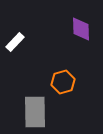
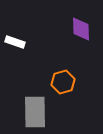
white rectangle: rotated 66 degrees clockwise
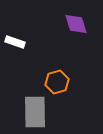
purple diamond: moved 5 px left, 5 px up; rotated 15 degrees counterclockwise
orange hexagon: moved 6 px left
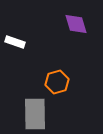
gray rectangle: moved 2 px down
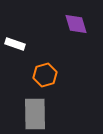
white rectangle: moved 2 px down
orange hexagon: moved 12 px left, 7 px up
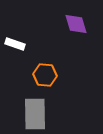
orange hexagon: rotated 20 degrees clockwise
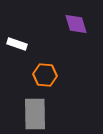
white rectangle: moved 2 px right
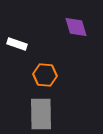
purple diamond: moved 3 px down
gray rectangle: moved 6 px right
